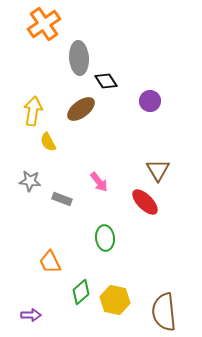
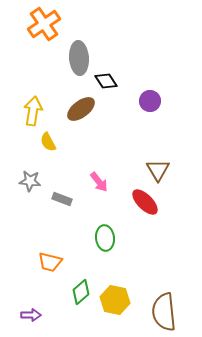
orange trapezoid: rotated 50 degrees counterclockwise
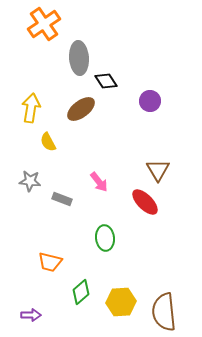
yellow arrow: moved 2 px left, 3 px up
yellow hexagon: moved 6 px right, 2 px down; rotated 16 degrees counterclockwise
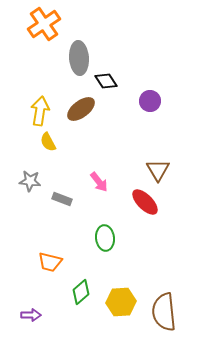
yellow arrow: moved 9 px right, 3 px down
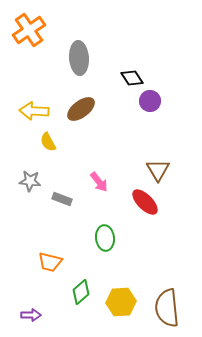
orange cross: moved 15 px left, 6 px down
black diamond: moved 26 px right, 3 px up
yellow arrow: moved 6 px left; rotated 96 degrees counterclockwise
brown semicircle: moved 3 px right, 4 px up
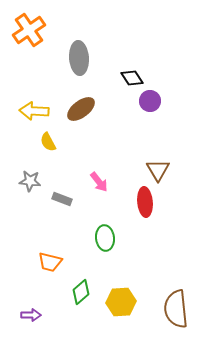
red ellipse: rotated 40 degrees clockwise
brown semicircle: moved 9 px right, 1 px down
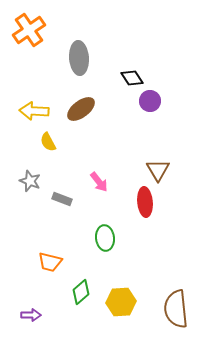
gray star: rotated 15 degrees clockwise
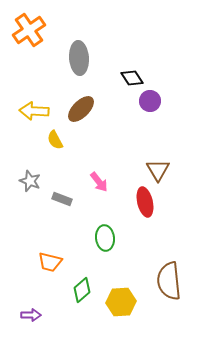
brown ellipse: rotated 8 degrees counterclockwise
yellow semicircle: moved 7 px right, 2 px up
red ellipse: rotated 8 degrees counterclockwise
green diamond: moved 1 px right, 2 px up
brown semicircle: moved 7 px left, 28 px up
